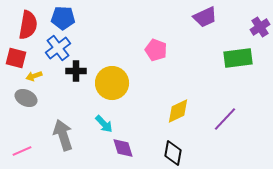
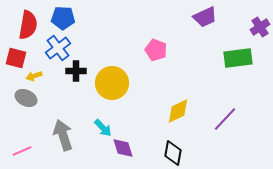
cyan arrow: moved 1 px left, 4 px down
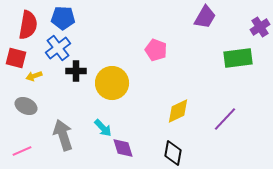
purple trapezoid: rotated 35 degrees counterclockwise
gray ellipse: moved 8 px down
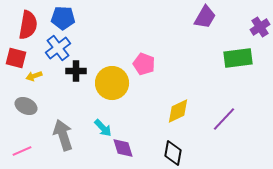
pink pentagon: moved 12 px left, 14 px down
purple line: moved 1 px left
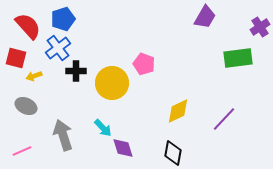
blue pentagon: moved 1 px down; rotated 20 degrees counterclockwise
red semicircle: moved 1 px down; rotated 52 degrees counterclockwise
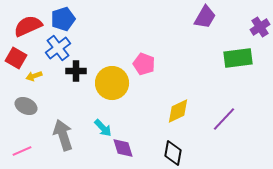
red semicircle: rotated 72 degrees counterclockwise
red square: rotated 15 degrees clockwise
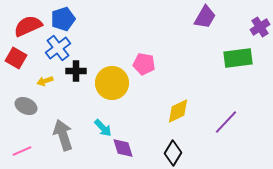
pink pentagon: rotated 10 degrees counterclockwise
yellow arrow: moved 11 px right, 5 px down
purple line: moved 2 px right, 3 px down
black diamond: rotated 20 degrees clockwise
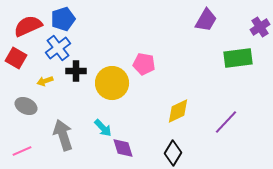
purple trapezoid: moved 1 px right, 3 px down
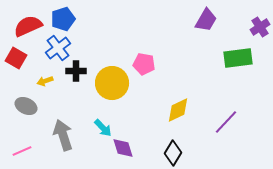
yellow diamond: moved 1 px up
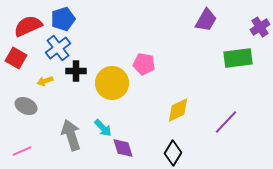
gray arrow: moved 8 px right
